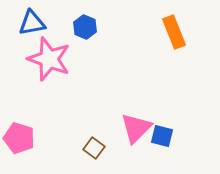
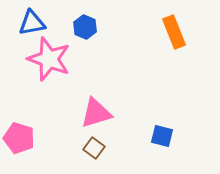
pink triangle: moved 40 px left, 15 px up; rotated 28 degrees clockwise
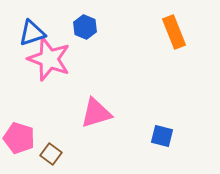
blue triangle: moved 10 px down; rotated 8 degrees counterclockwise
brown square: moved 43 px left, 6 px down
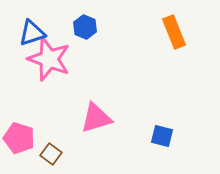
pink triangle: moved 5 px down
